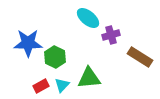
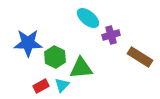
green triangle: moved 8 px left, 10 px up
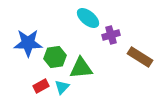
green hexagon: rotated 25 degrees clockwise
cyan triangle: moved 2 px down
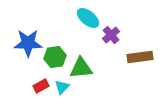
purple cross: rotated 24 degrees counterclockwise
brown rectangle: rotated 40 degrees counterclockwise
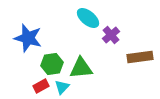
blue star: moved 5 px up; rotated 16 degrees clockwise
green hexagon: moved 3 px left, 7 px down
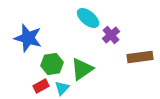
green triangle: moved 1 px right, 1 px down; rotated 30 degrees counterclockwise
cyan triangle: moved 1 px down
